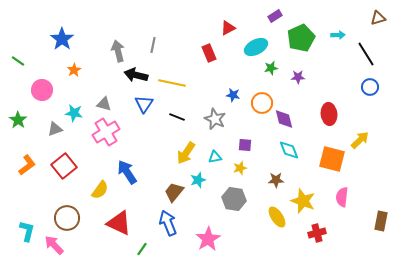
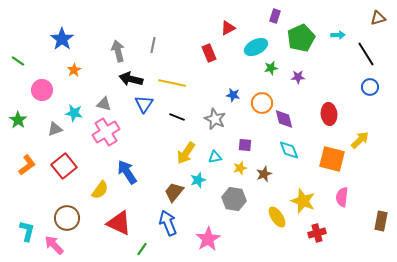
purple rectangle at (275, 16): rotated 40 degrees counterclockwise
black arrow at (136, 75): moved 5 px left, 4 px down
brown star at (276, 180): moved 12 px left, 6 px up; rotated 21 degrees counterclockwise
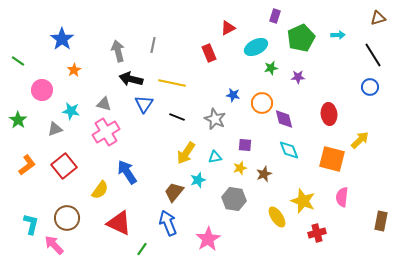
black line at (366, 54): moved 7 px right, 1 px down
cyan star at (74, 113): moved 3 px left, 2 px up
cyan L-shape at (27, 231): moved 4 px right, 7 px up
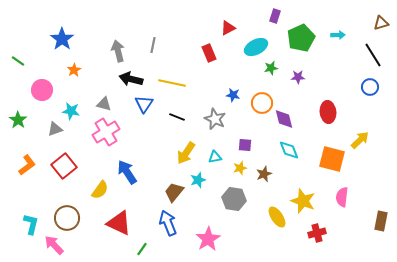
brown triangle at (378, 18): moved 3 px right, 5 px down
red ellipse at (329, 114): moved 1 px left, 2 px up
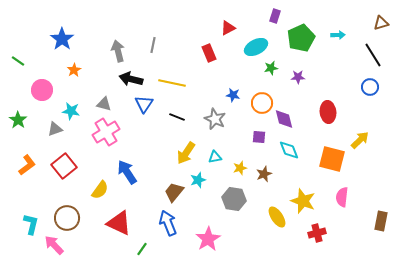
purple square at (245, 145): moved 14 px right, 8 px up
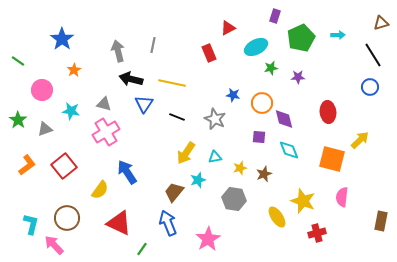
gray triangle at (55, 129): moved 10 px left
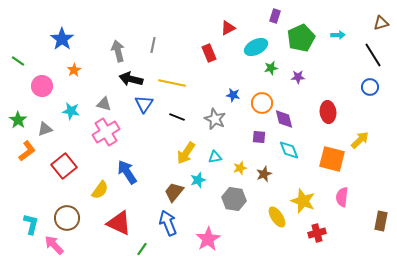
pink circle at (42, 90): moved 4 px up
orange L-shape at (27, 165): moved 14 px up
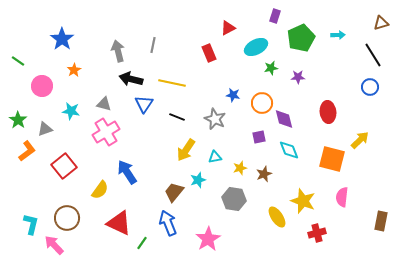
purple square at (259, 137): rotated 16 degrees counterclockwise
yellow arrow at (186, 153): moved 3 px up
green line at (142, 249): moved 6 px up
